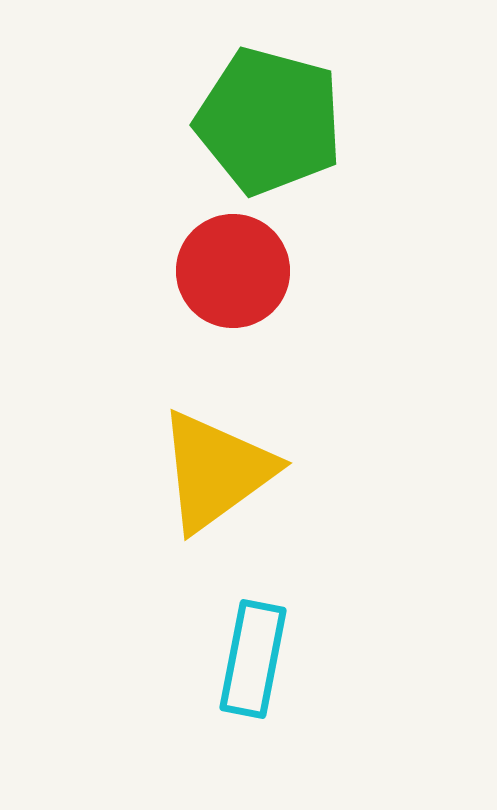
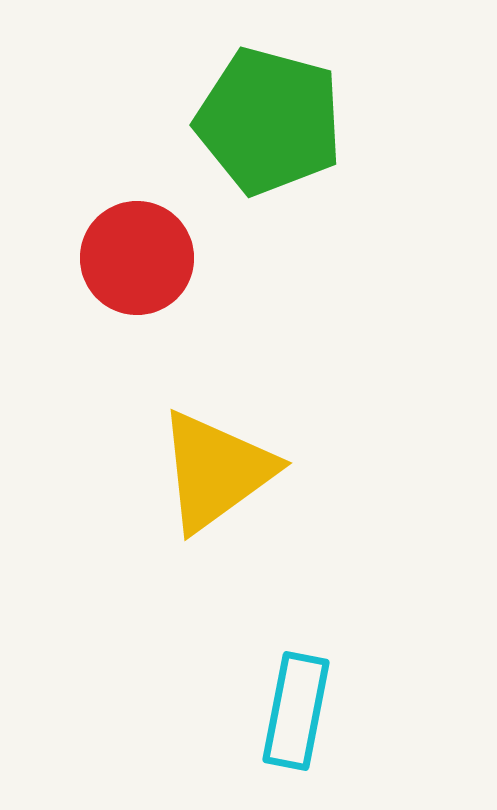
red circle: moved 96 px left, 13 px up
cyan rectangle: moved 43 px right, 52 px down
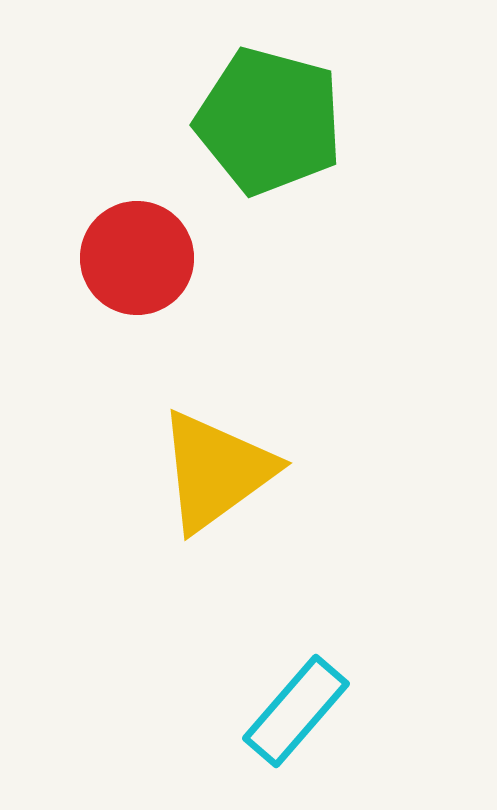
cyan rectangle: rotated 30 degrees clockwise
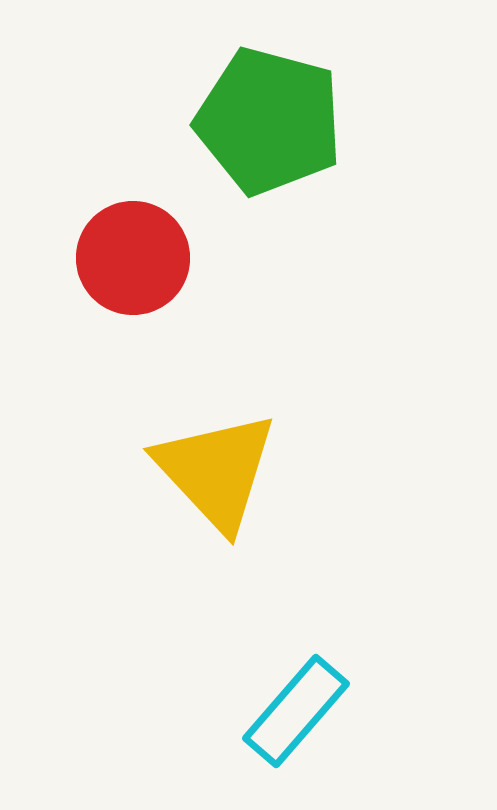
red circle: moved 4 px left
yellow triangle: rotated 37 degrees counterclockwise
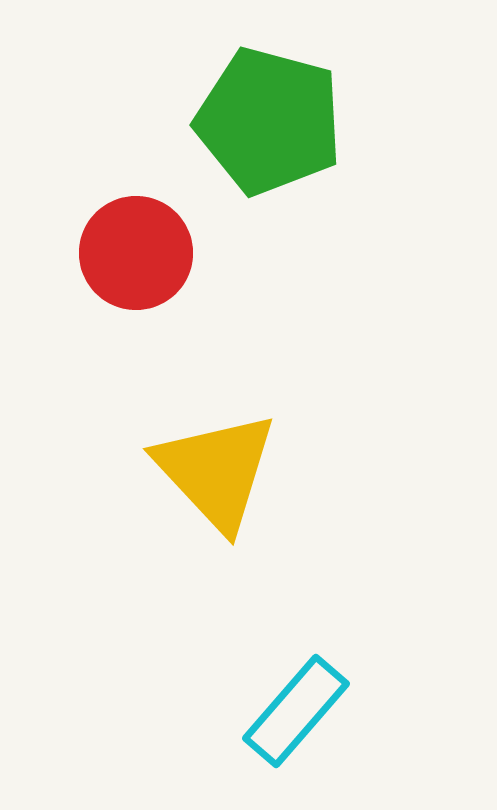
red circle: moved 3 px right, 5 px up
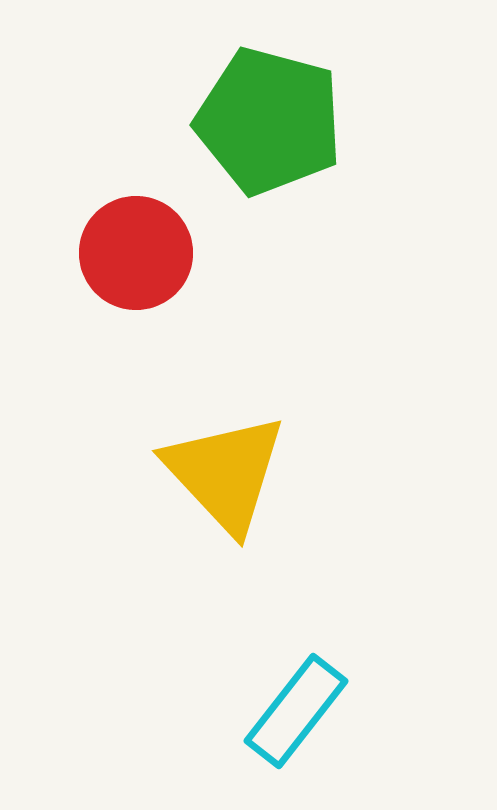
yellow triangle: moved 9 px right, 2 px down
cyan rectangle: rotated 3 degrees counterclockwise
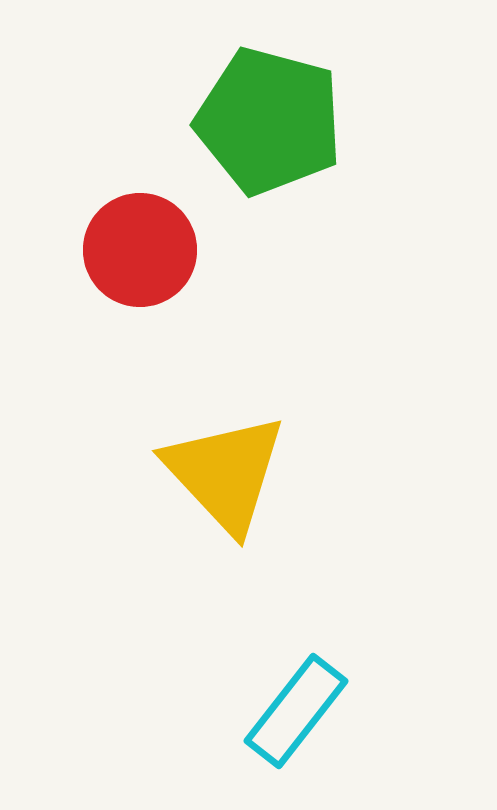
red circle: moved 4 px right, 3 px up
